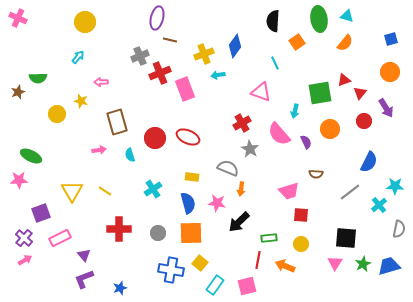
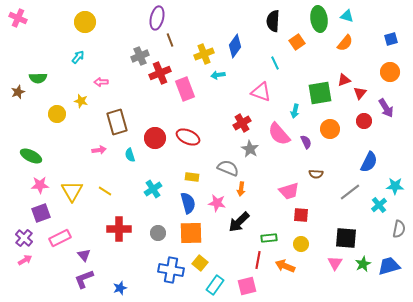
brown line at (170, 40): rotated 56 degrees clockwise
pink star at (19, 180): moved 21 px right, 5 px down
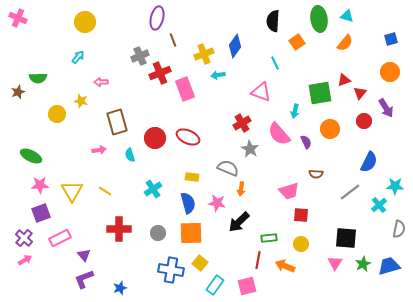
brown line at (170, 40): moved 3 px right
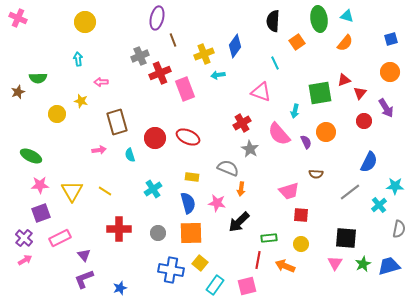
cyan arrow at (78, 57): moved 2 px down; rotated 48 degrees counterclockwise
orange circle at (330, 129): moved 4 px left, 3 px down
